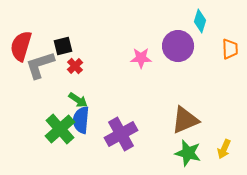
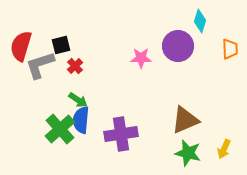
black square: moved 2 px left, 1 px up
purple cross: rotated 20 degrees clockwise
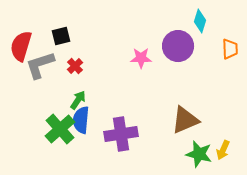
black square: moved 9 px up
green arrow: rotated 90 degrees counterclockwise
yellow arrow: moved 1 px left, 1 px down
green star: moved 11 px right, 1 px down
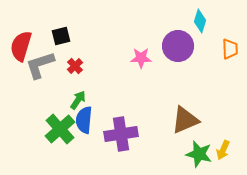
blue semicircle: moved 3 px right
